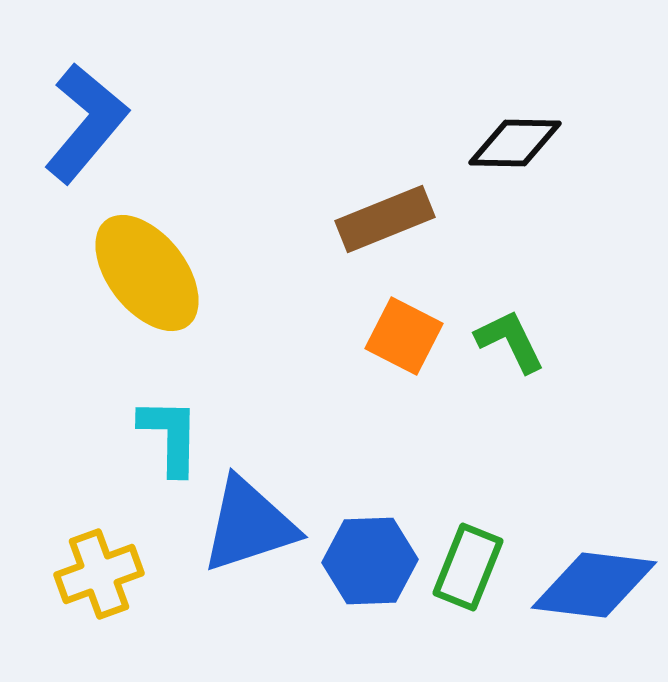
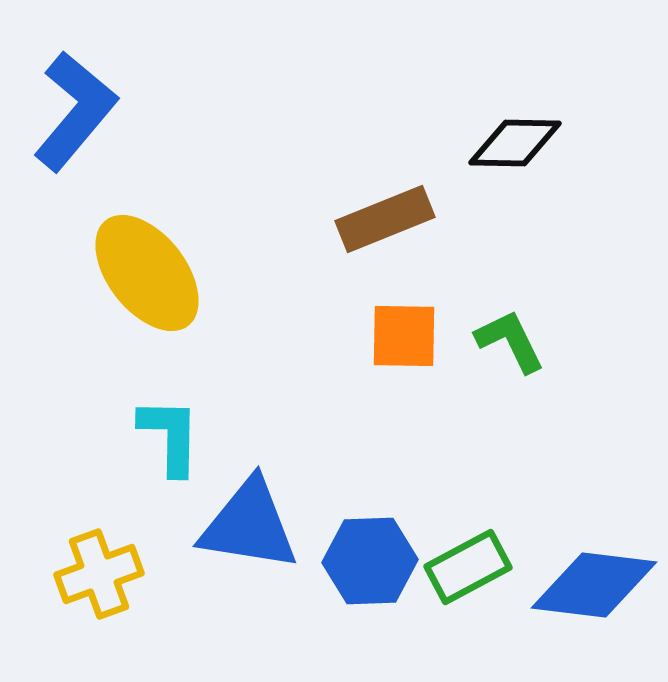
blue L-shape: moved 11 px left, 12 px up
orange square: rotated 26 degrees counterclockwise
blue triangle: rotated 27 degrees clockwise
green rectangle: rotated 40 degrees clockwise
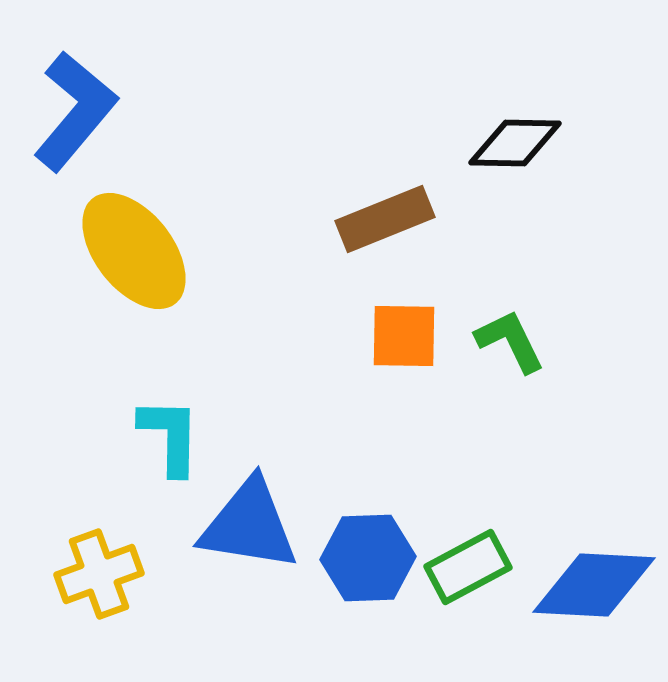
yellow ellipse: moved 13 px left, 22 px up
blue hexagon: moved 2 px left, 3 px up
blue diamond: rotated 4 degrees counterclockwise
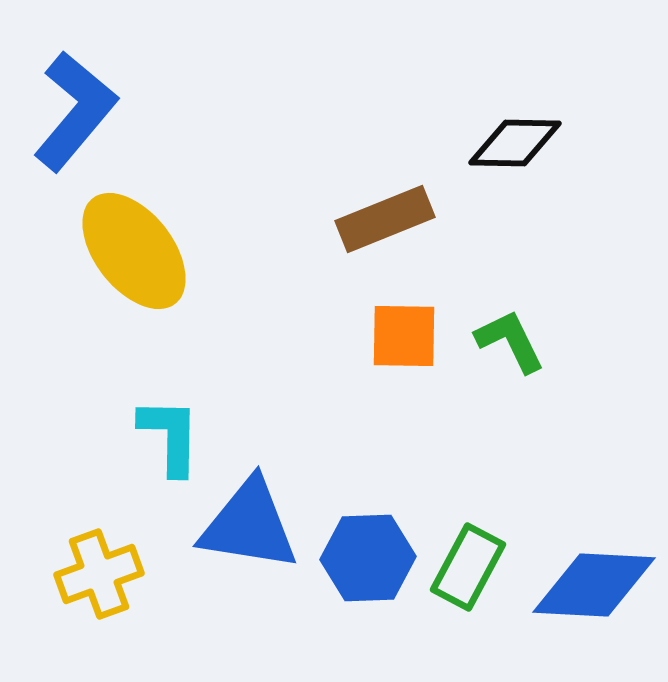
green rectangle: rotated 34 degrees counterclockwise
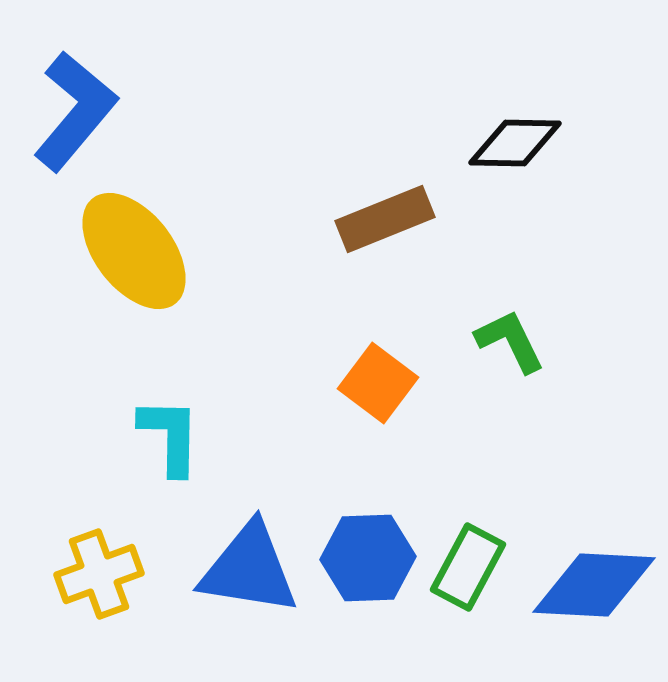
orange square: moved 26 px left, 47 px down; rotated 36 degrees clockwise
blue triangle: moved 44 px down
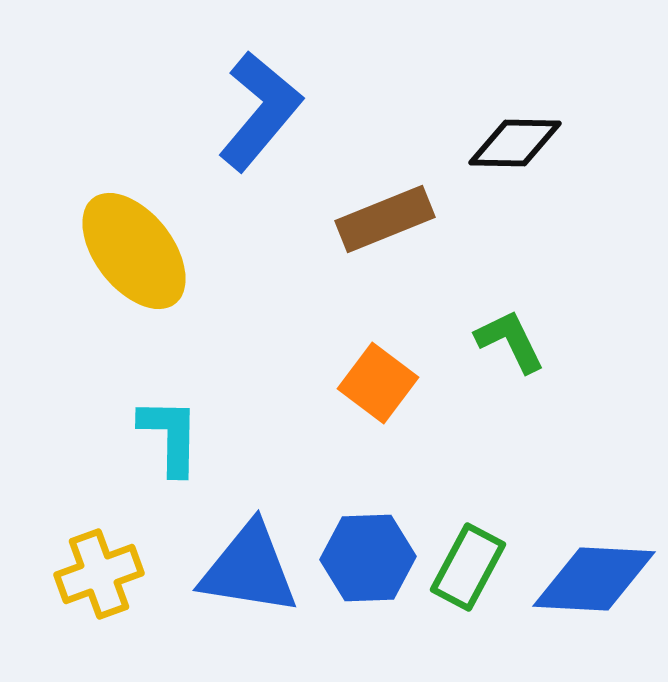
blue L-shape: moved 185 px right
blue diamond: moved 6 px up
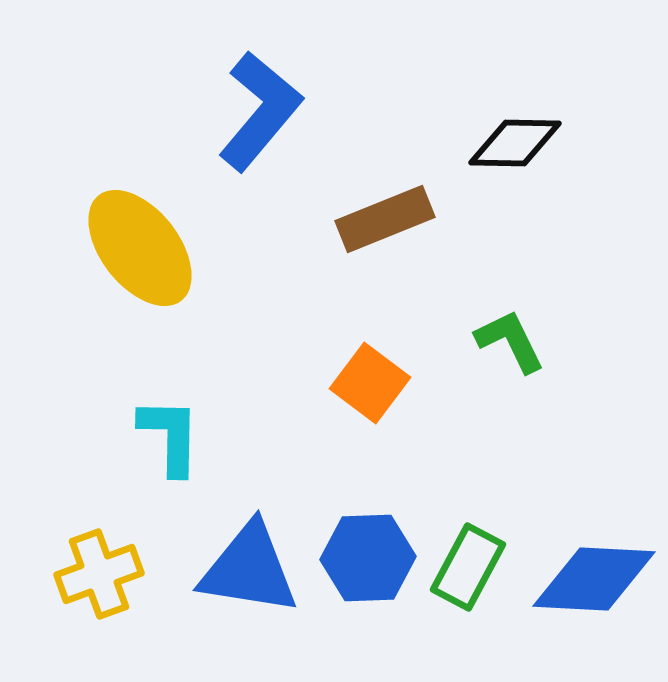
yellow ellipse: moved 6 px right, 3 px up
orange square: moved 8 px left
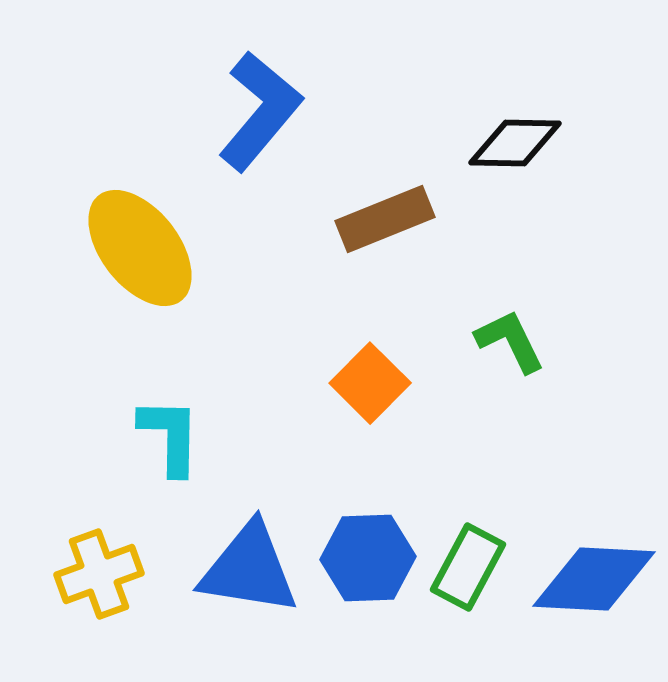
orange square: rotated 8 degrees clockwise
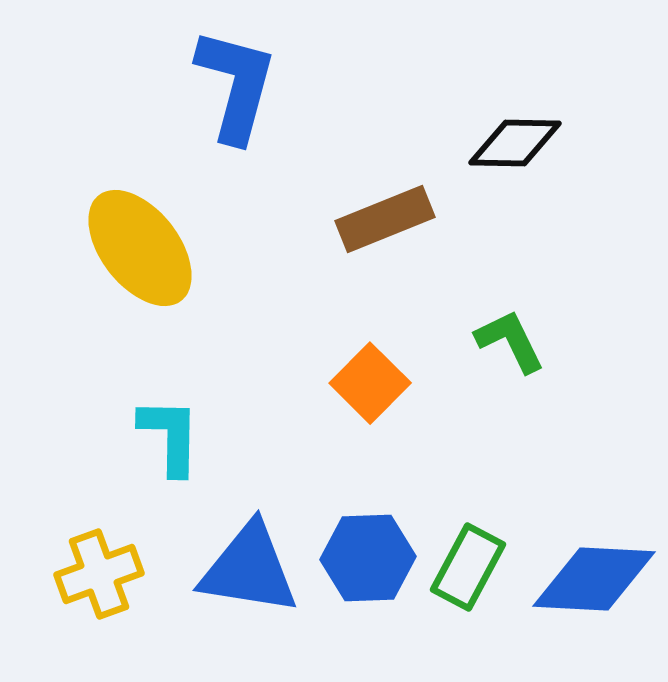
blue L-shape: moved 24 px left, 26 px up; rotated 25 degrees counterclockwise
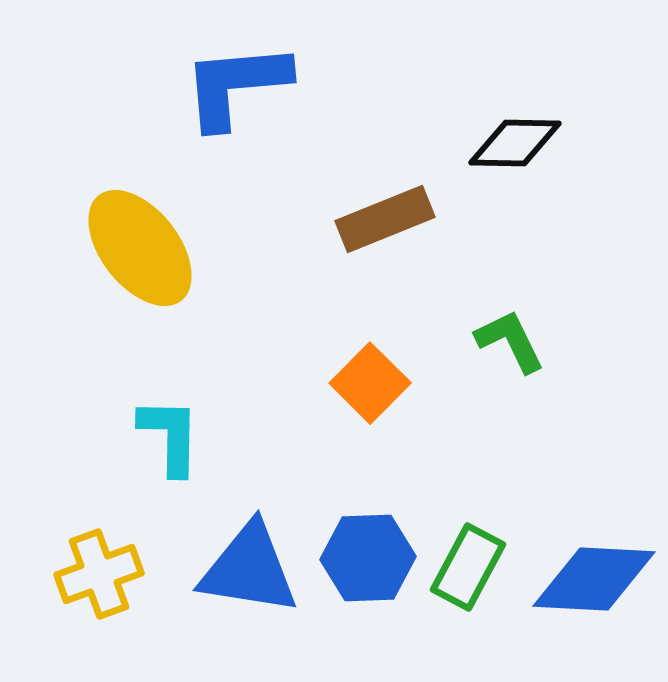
blue L-shape: rotated 110 degrees counterclockwise
